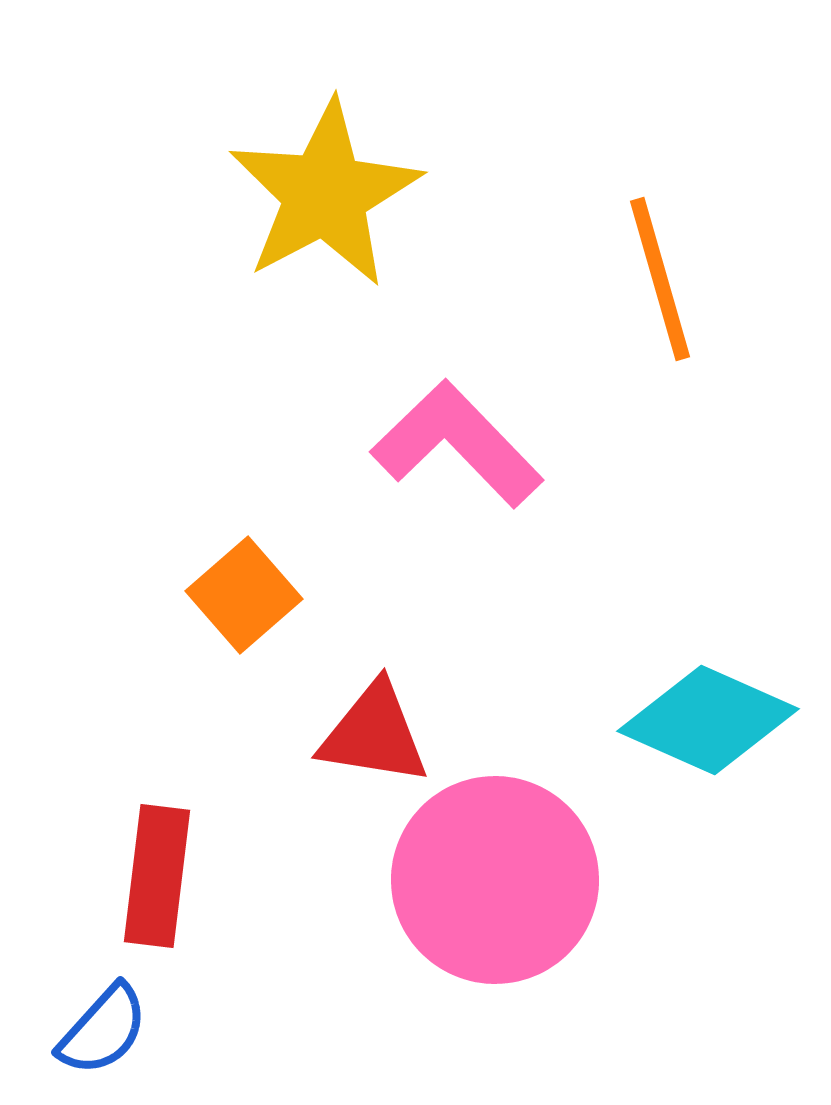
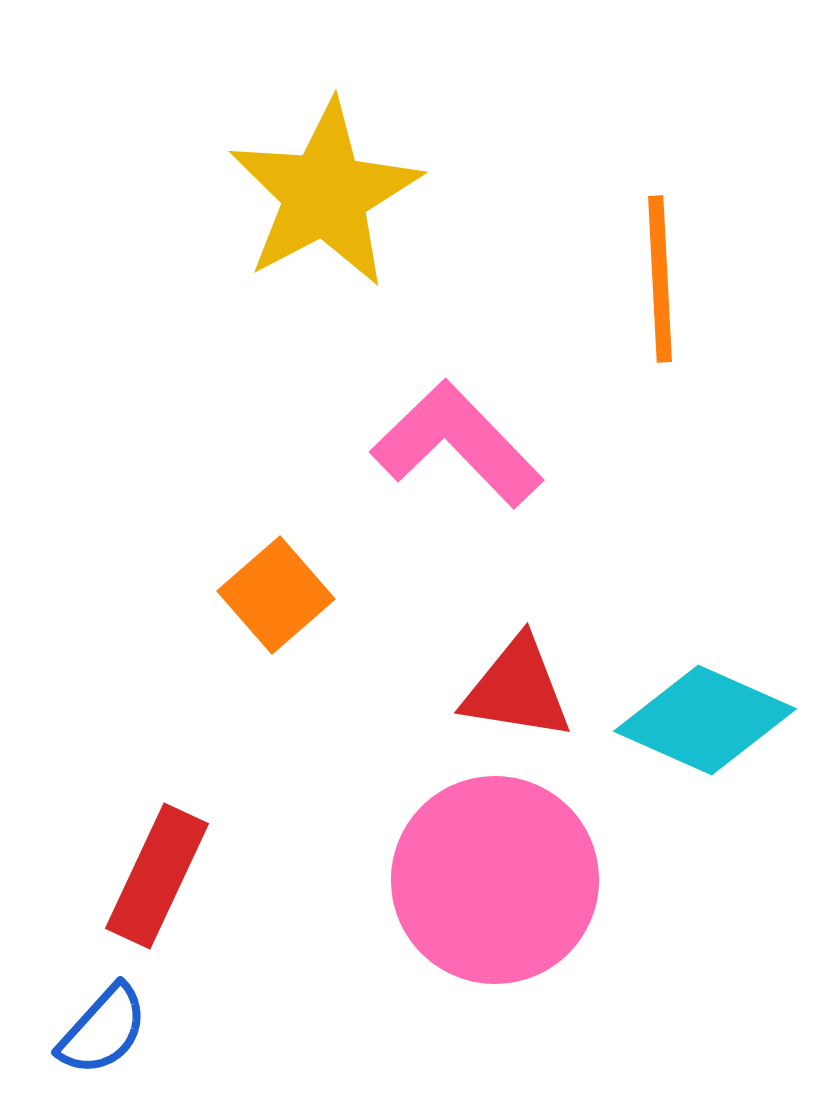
orange line: rotated 13 degrees clockwise
orange square: moved 32 px right
cyan diamond: moved 3 px left
red triangle: moved 143 px right, 45 px up
red rectangle: rotated 18 degrees clockwise
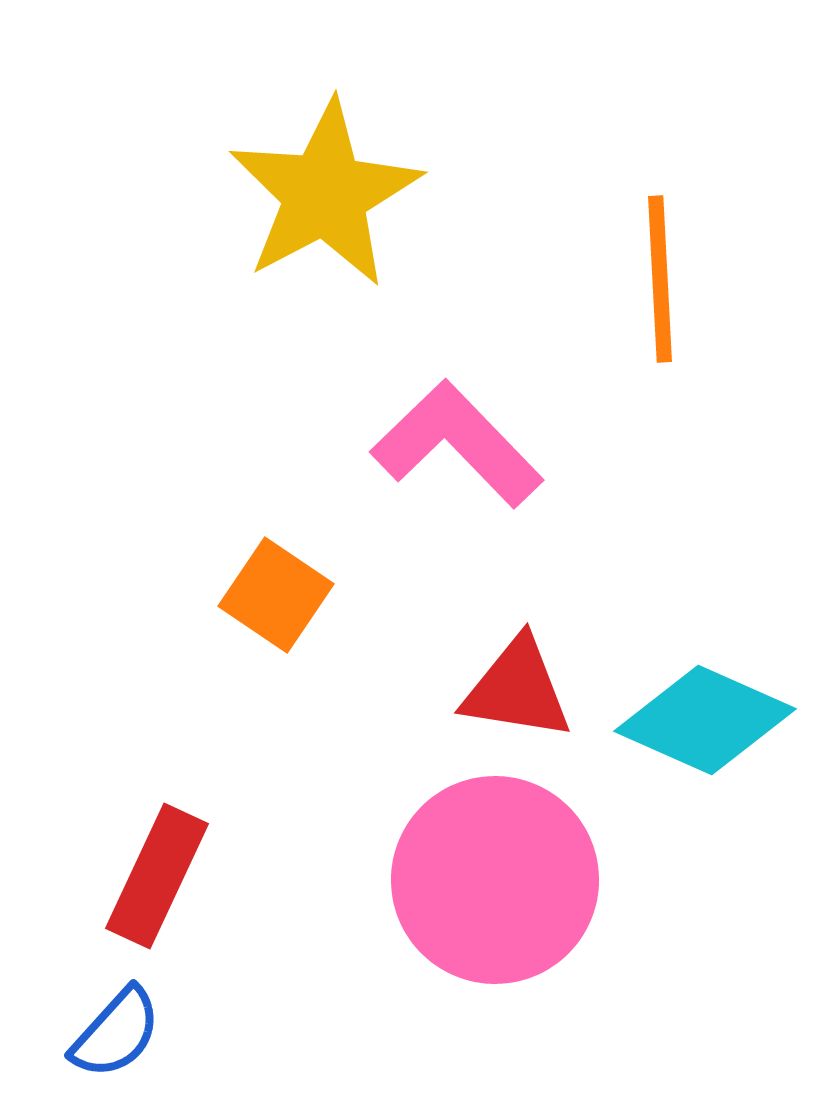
orange square: rotated 15 degrees counterclockwise
blue semicircle: moved 13 px right, 3 px down
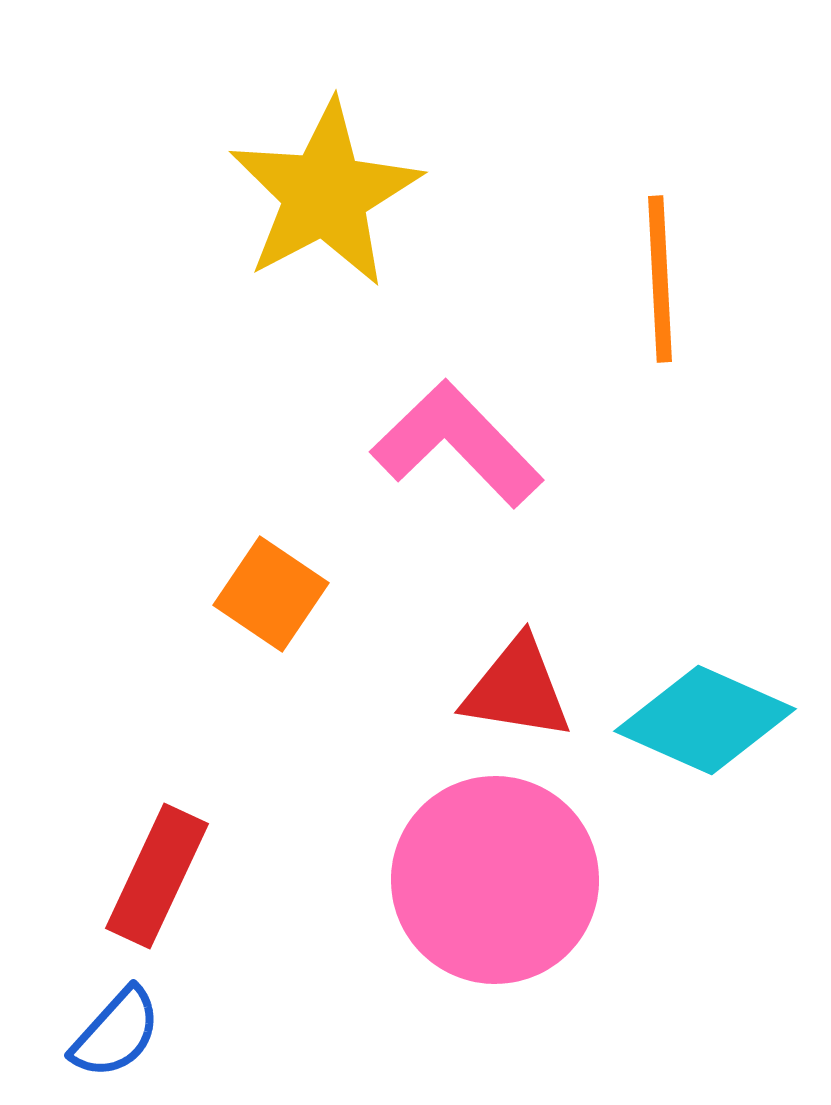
orange square: moved 5 px left, 1 px up
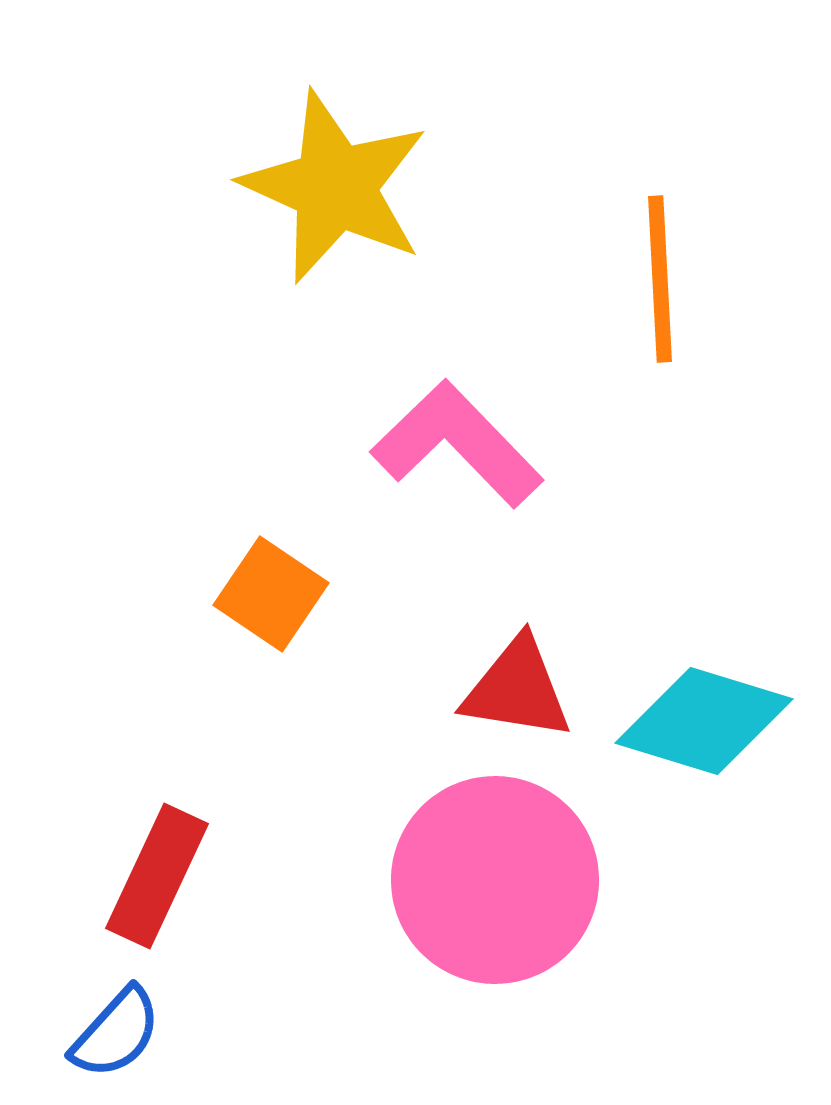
yellow star: moved 10 px right, 7 px up; rotated 20 degrees counterclockwise
cyan diamond: moved 1 px left, 1 px down; rotated 7 degrees counterclockwise
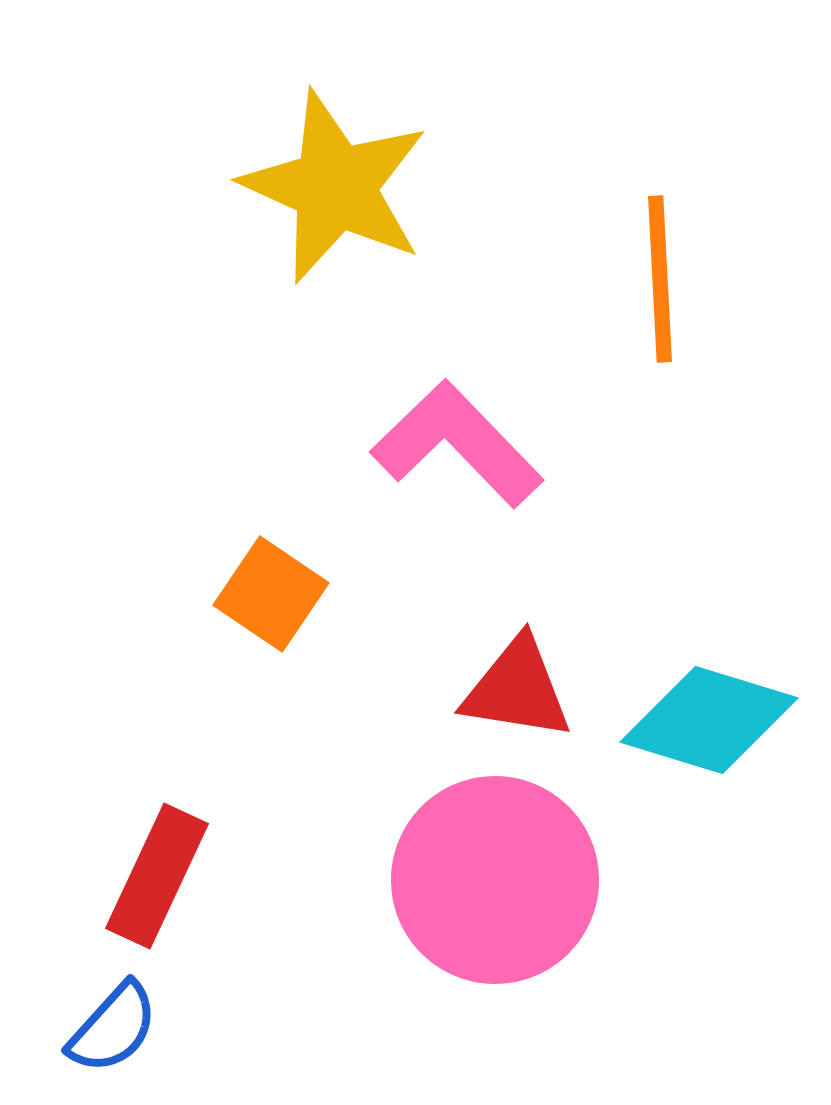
cyan diamond: moved 5 px right, 1 px up
blue semicircle: moved 3 px left, 5 px up
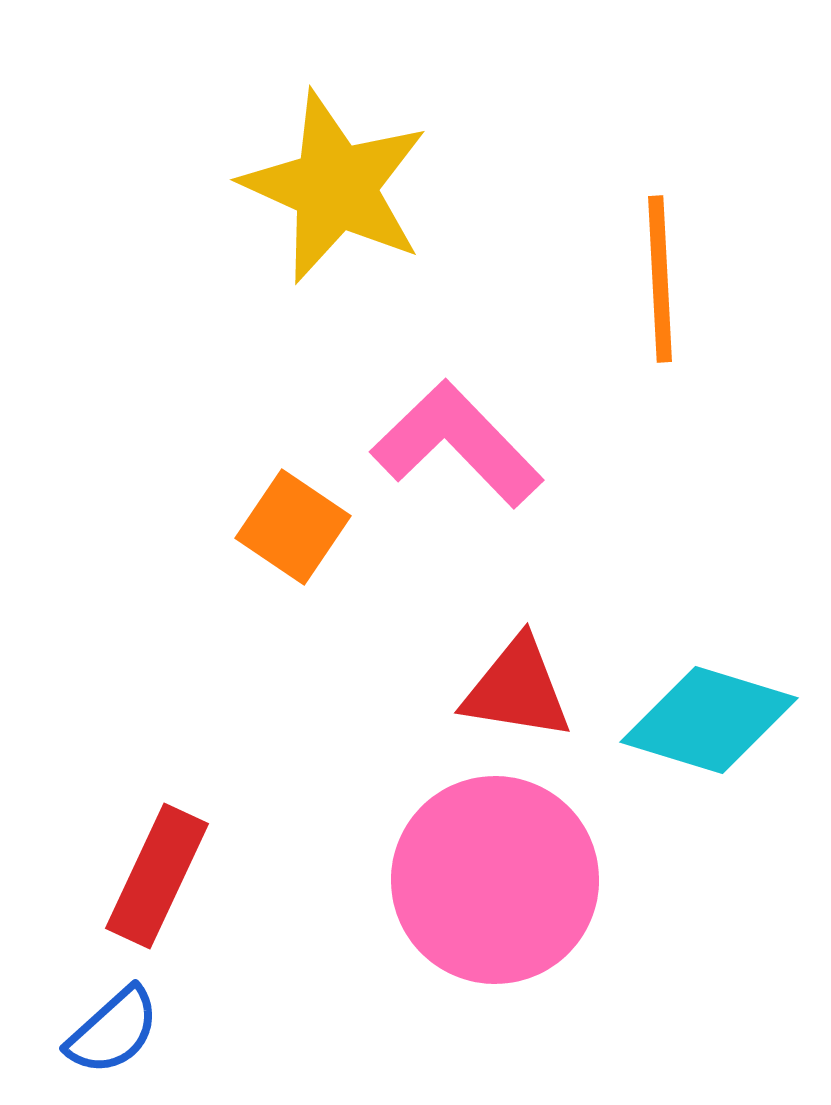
orange square: moved 22 px right, 67 px up
blue semicircle: moved 3 px down; rotated 6 degrees clockwise
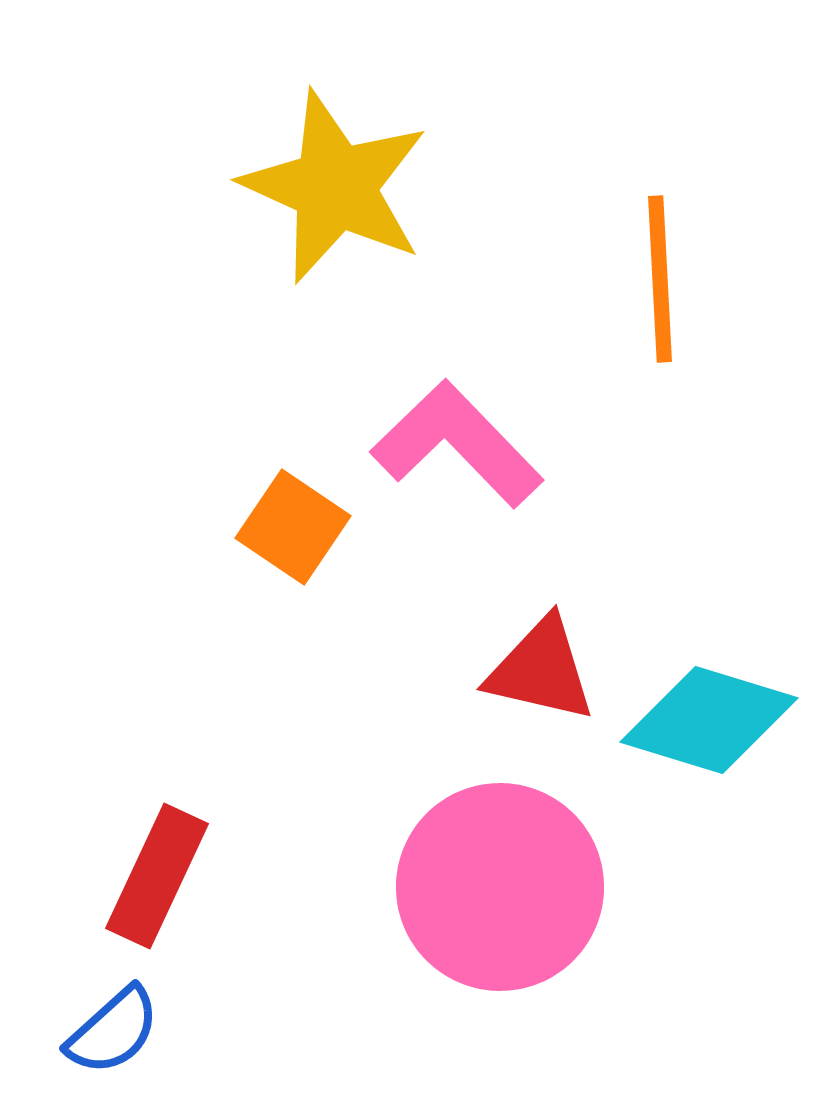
red triangle: moved 24 px right, 19 px up; rotated 4 degrees clockwise
pink circle: moved 5 px right, 7 px down
